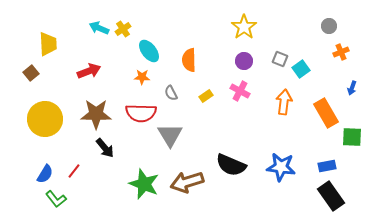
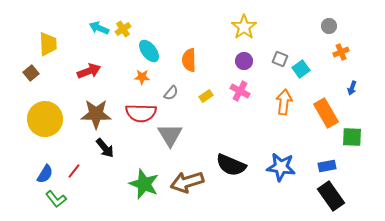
gray semicircle: rotated 112 degrees counterclockwise
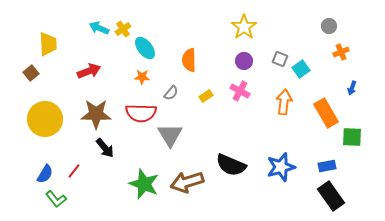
cyan ellipse: moved 4 px left, 3 px up
blue star: rotated 24 degrees counterclockwise
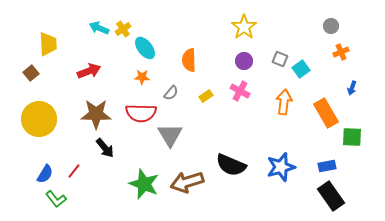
gray circle: moved 2 px right
yellow circle: moved 6 px left
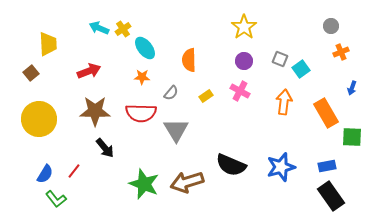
brown star: moved 1 px left, 3 px up
gray triangle: moved 6 px right, 5 px up
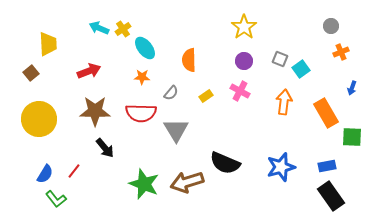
black semicircle: moved 6 px left, 2 px up
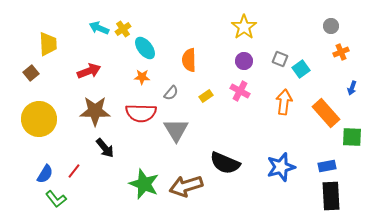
orange rectangle: rotated 12 degrees counterclockwise
brown arrow: moved 1 px left, 4 px down
black rectangle: rotated 32 degrees clockwise
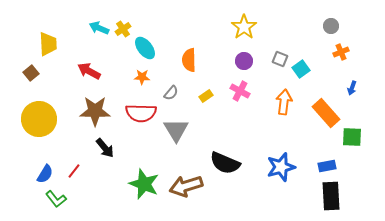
red arrow: rotated 130 degrees counterclockwise
